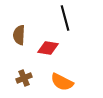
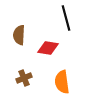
black line: moved 1 px right
orange semicircle: rotated 55 degrees clockwise
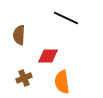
black line: rotated 50 degrees counterclockwise
red diamond: moved 8 px down; rotated 10 degrees counterclockwise
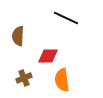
brown semicircle: moved 1 px left, 1 px down
orange semicircle: moved 2 px up
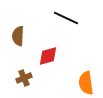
red diamond: rotated 15 degrees counterclockwise
orange semicircle: moved 24 px right, 3 px down
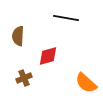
black line: rotated 15 degrees counterclockwise
orange semicircle: rotated 40 degrees counterclockwise
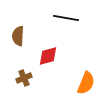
orange semicircle: rotated 110 degrees counterclockwise
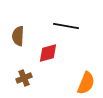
black line: moved 8 px down
red diamond: moved 3 px up
